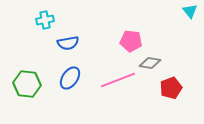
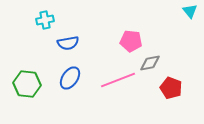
gray diamond: rotated 20 degrees counterclockwise
red pentagon: rotated 30 degrees counterclockwise
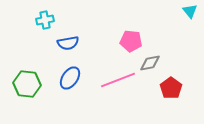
red pentagon: rotated 15 degrees clockwise
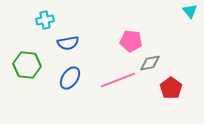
green hexagon: moved 19 px up
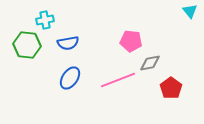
green hexagon: moved 20 px up
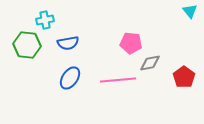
pink pentagon: moved 2 px down
pink line: rotated 16 degrees clockwise
red pentagon: moved 13 px right, 11 px up
